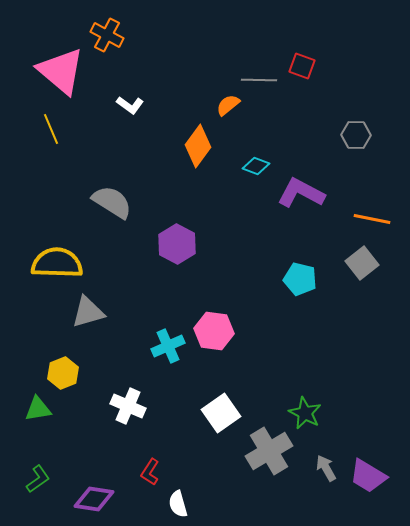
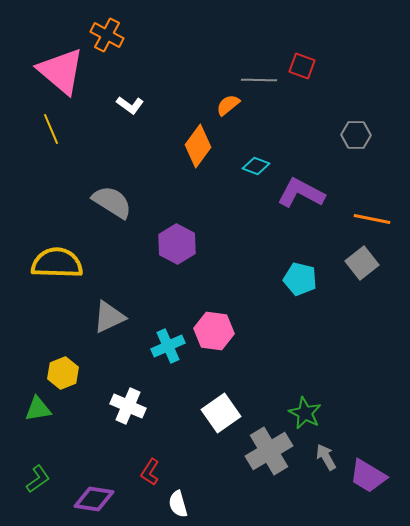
gray triangle: moved 21 px right, 5 px down; rotated 9 degrees counterclockwise
gray arrow: moved 11 px up
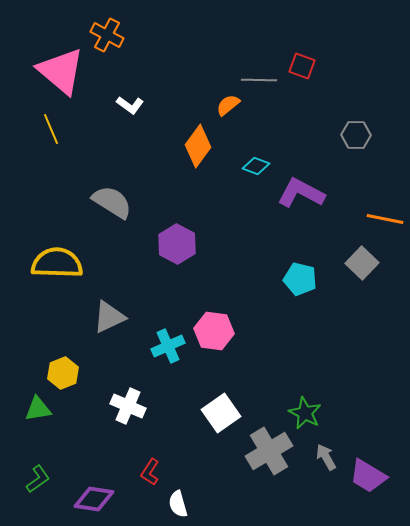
orange line: moved 13 px right
gray square: rotated 8 degrees counterclockwise
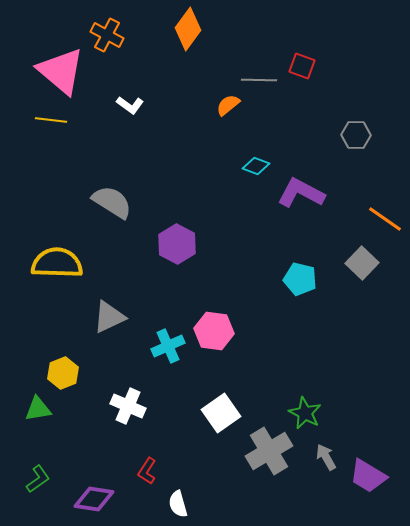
yellow line: moved 9 px up; rotated 60 degrees counterclockwise
orange diamond: moved 10 px left, 117 px up
orange line: rotated 24 degrees clockwise
red L-shape: moved 3 px left, 1 px up
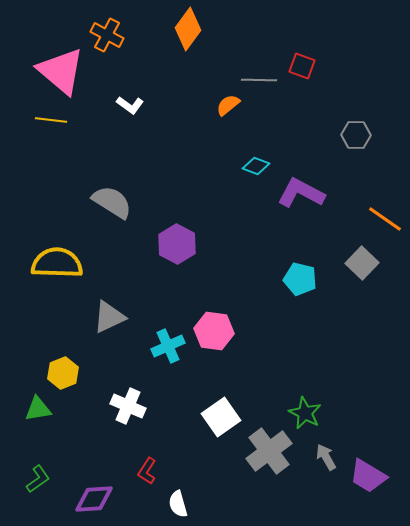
white square: moved 4 px down
gray cross: rotated 6 degrees counterclockwise
purple diamond: rotated 12 degrees counterclockwise
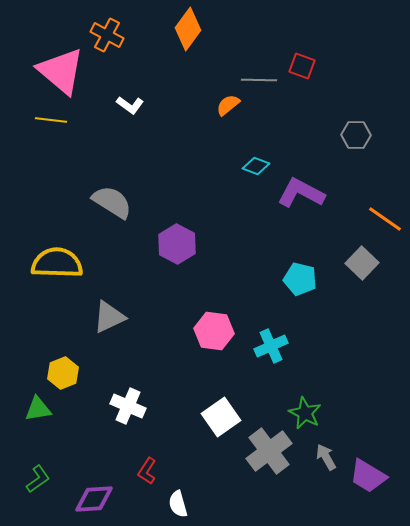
cyan cross: moved 103 px right
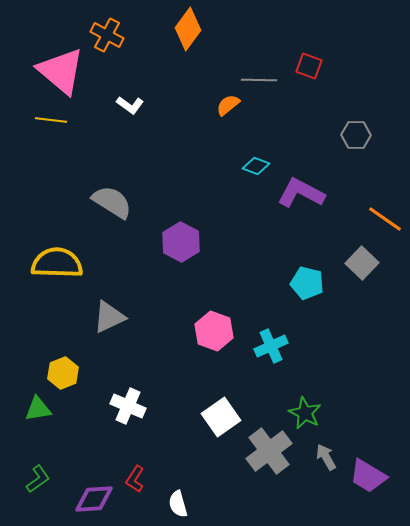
red square: moved 7 px right
purple hexagon: moved 4 px right, 2 px up
cyan pentagon: moved 7 px right, 4 px down
pink hexagon: rotated 12 degrees clockwise
red L-shape: moved 12 px left, 8 px down
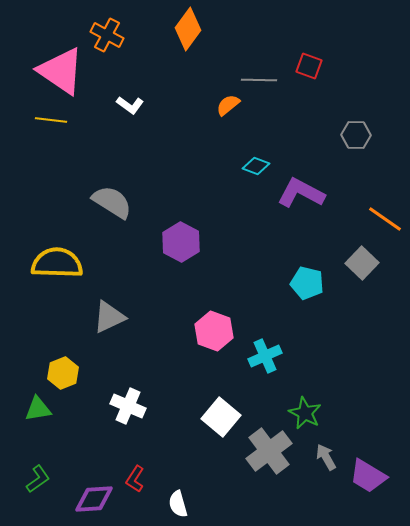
pink triangle: rotated 6 degrees counterclockwise
cyan cross: moved 6 px left, 10 px down
white square: rotated 15 degrees counterclockwise
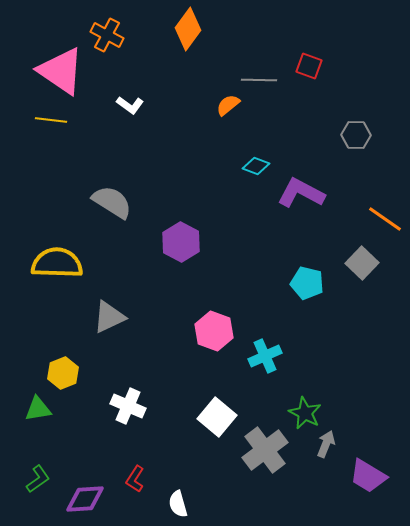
white square: moved 4 px left
gray cross: moved 4 px left, 1 px up
gray arrow: moved 13 px up; rotated 52 degrees clockwise
purple diamond: moved 9 px left
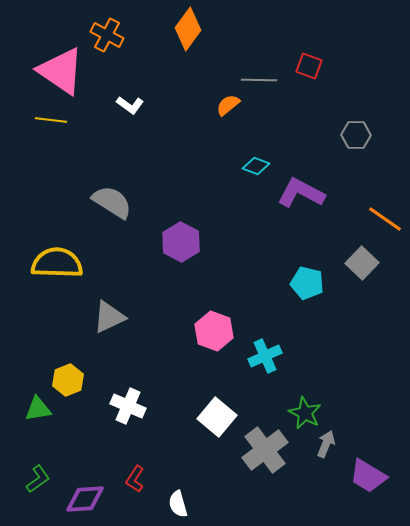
yellow hexagon: moved 5 px right, 7 px down
